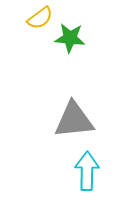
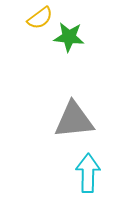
green star: moved 1 px left, 1 px up
cyan arrow: moved 1 px right, 2 px down
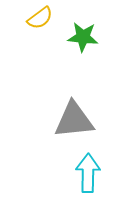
green star: moved 14 px right
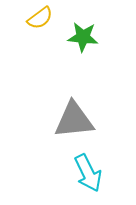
cyan arrow: rotated 153 degrees clockwise
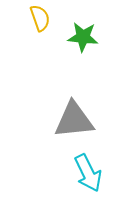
yellow semicircle: rotated 72 degrees counterclockwise
